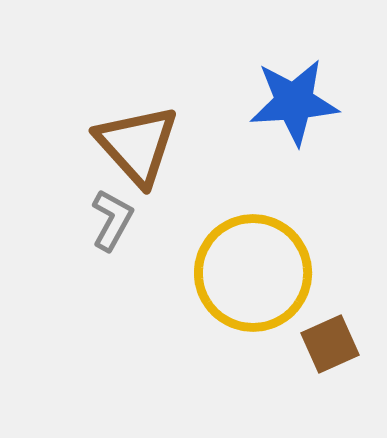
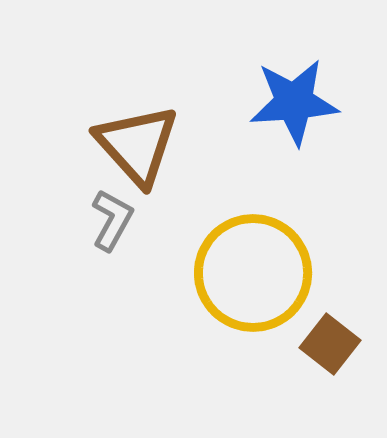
brown square: rotated 28 degrees counterclockwise
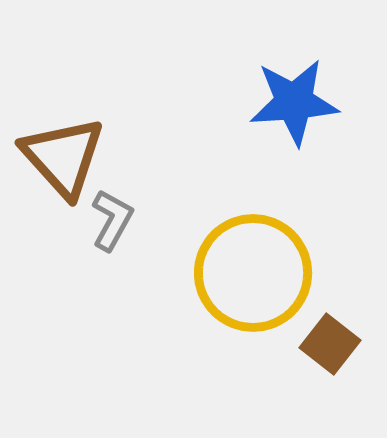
brown triangle: moved 74 px left, 12 px down
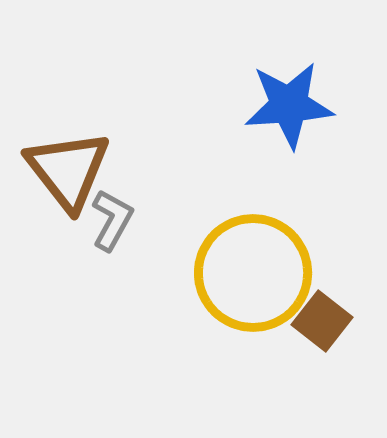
blue star: moved 5 px left, 3 px down
brown triangle: moved 5 px right, 13 px down; rotated 4 degrees clockwise
brown square: moved 8 px left, 23 px up
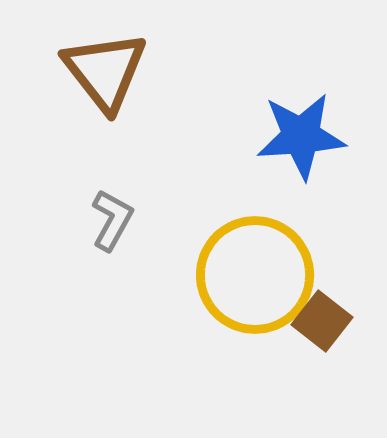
blue star: moved 12 px right, 31 px down
brown triangle: moved 37 px right, 99 px up
yellow circle: moved 2 px right, 2 px down
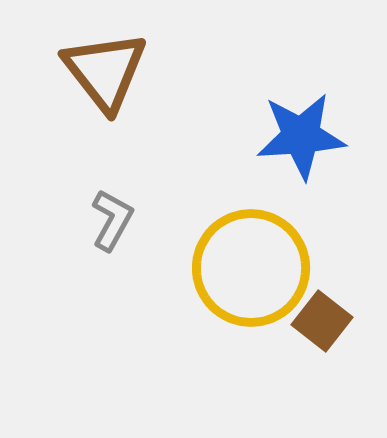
yellow circle: moved 4 px left, 7 px up
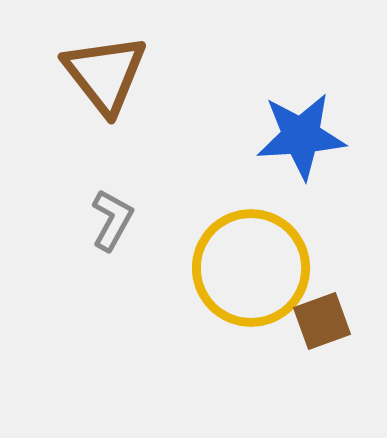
brown triangle: moved 3 px down
brown square: rotated 32 degrees clockwise
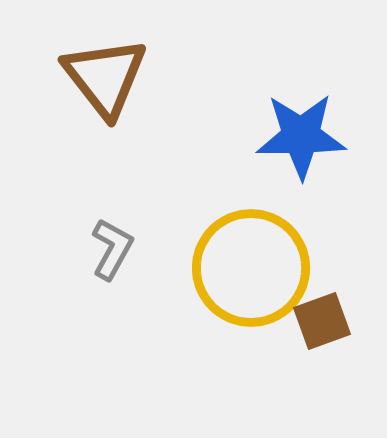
brown triangle: moved 3 px down
blue star: rotated 4 degrees clockwise
gray L-shape: moved 29 px down
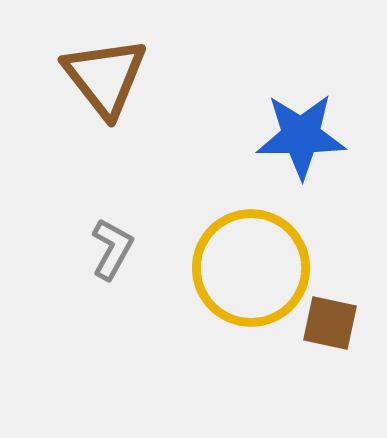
brown square: moved 8 px right, 2 px down; rotated 32 degrees clockwise
